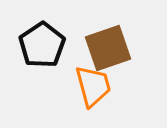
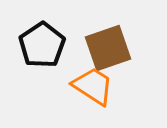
orange trapezoid: rotated 42 degrees counterclockwise
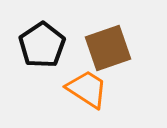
orange trapezoid: moved 6 px left, 3 px down
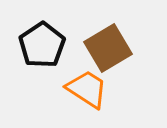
brown square: rotated 12 degrees counterclockwise
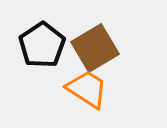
brown square: moved 13 px left
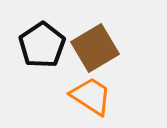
orange trapezoid: moved 4 px right, 7 px down
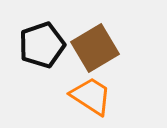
black pentagon: rotated 15 degrees clockwise
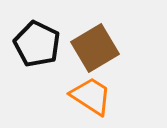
black pentagon: moved 5 px left, 1 px up; rotated 27 degrees counterclockwise
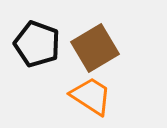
black pentagon: rotated 6 degrees counterclockwise
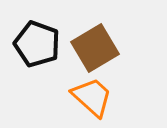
orange trapezoid: moved 1 px right, 1 px down; rotated 9 degrees clockwise
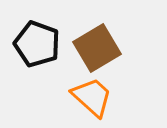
brown square: moved 2 px right
